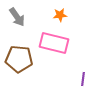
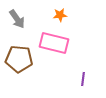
gray arrow: moved 2 px down
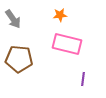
gray arrow: moved 4 px left
pink rectangle: moved 13 px right, 1 px down
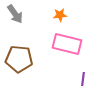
gray arrow: moved 2 px right, 5 px up
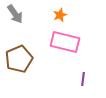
orange star: rotated 16 degrees counterclockwise
pink rectangle: moved 2 px left, 2 px up
brown pentagon: rotated 28 degrees counterclockwise
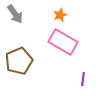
pink rectangle: moved 2 px left; rotated 16 degrees clockwise
brown pentagon: moved 2 px down
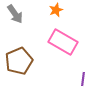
orange star: moved 4 px left, 5 px up
